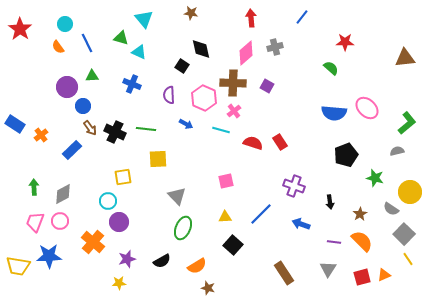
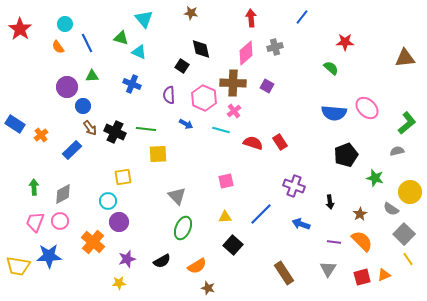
yellow square at (158, 159): moved 5 px up
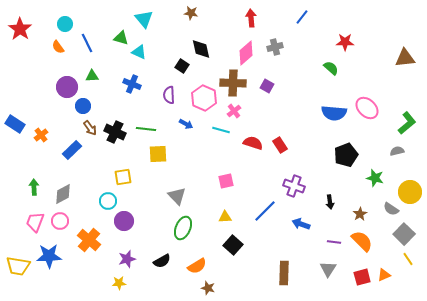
red rectangle at (280, 142): moved 3 px down
blue line at (261, 214): moved 4 px right, 3 px up
purple circle at (119, 222): moved 5 px right, 1 px up
orange cross at (93, 242): moved 4 px left, 2 px up
brown rectangle at (284, 273): rotated 35 degrees clockwise
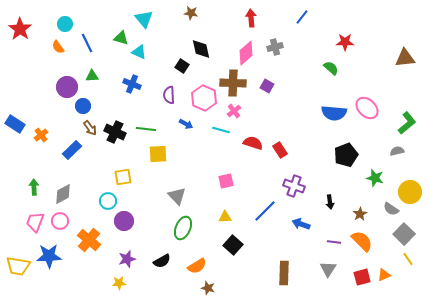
red rectangle at (280, 145): moved 5 px down
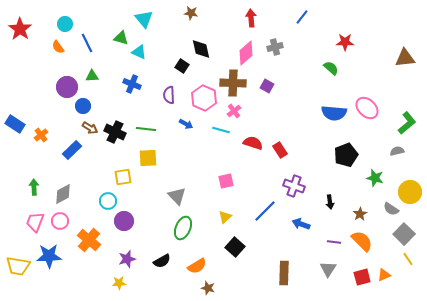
brown arrow at (90, 128): rotated 21 degrees counterclockwise
yellow square at (158, 154): moved 10 px left, 4 px down
yellow triangle at (225, 217): rotated 40 degrees counterclockwise
black square at (233, 245): moved 2 px right, 2 px down
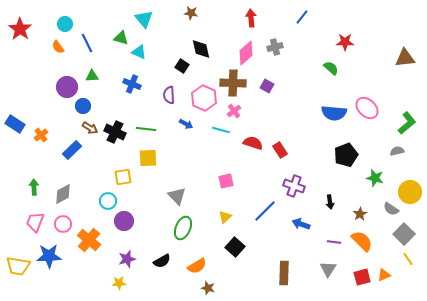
pink circle at (60, 221): moved 3 px right, 3 px down
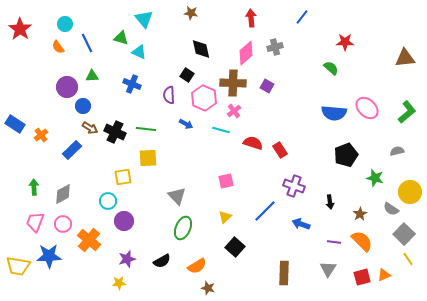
black square at (182, 66): moved 5 px right, 9 px down
green L-shape at (407, 123): moved 11 px up
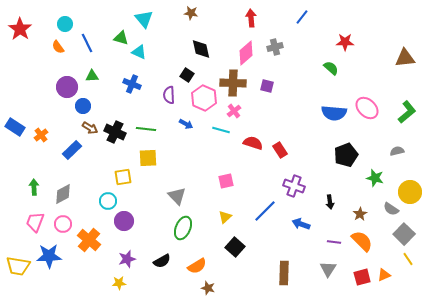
purple square at (267, 86): rotated 16 degrees counterclockwise
blue rectangle at (15, 124): moved 3 px down
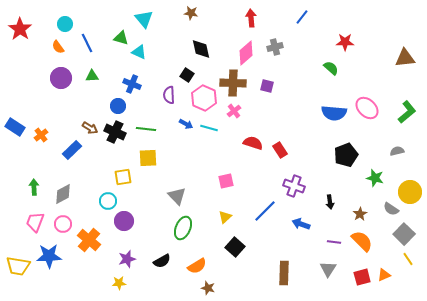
purple circle at (67, 87): moved 6 px left, 9 px up
blue circle at (83, 106): moved 35 px right
cyan line at (221, 130): moved 12 px left, 2 px up
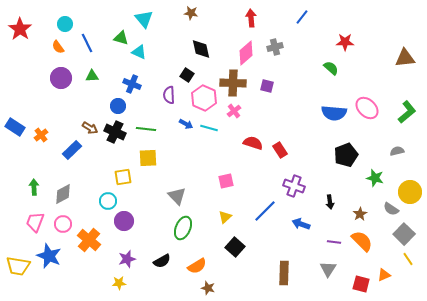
blue star at (49, 256): rotated 25 degrees clockwise
red square at (362, 277): moved 1 px left, 7 px down; rotated 30 degrees clockwise
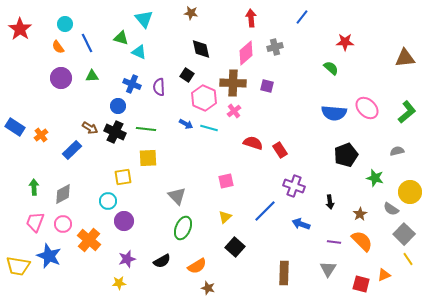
purple semicircle at (169, 95): moved 10 px left, 8 px up
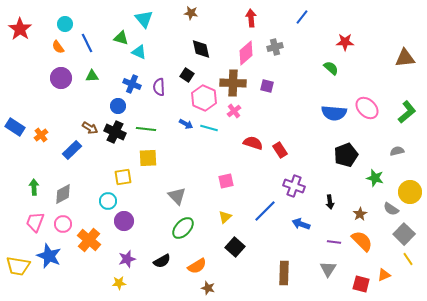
green ellipse at (183, 228): rotated 20 degrees clockwise
